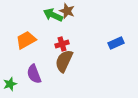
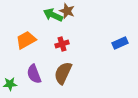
blue rectangle: moved 4 px right
brown semicircle: moved 1 px left, 12 px down
green star: rotated 16 degrees clockwise
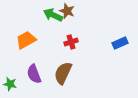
red cross: moved 9 px right, 2 px up
green star: rotated 16 degrees clockwise
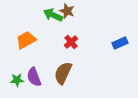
red cross: rotated 24 degrees counterclockwise
purple semicircle: moved 3 px down
green star: moved 7 px right, 4 px up; rotated 16 degrees counterclockwise
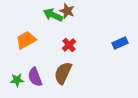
red cross: moved 2 px left, 3 px down
purple semicircle: moved 1 px right
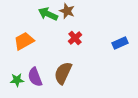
green arrow: moved 5 px left, 1 px up
orange trapezoid: moved 2 px left, 1 px down
red cross: moved 6 px right, 7 px up
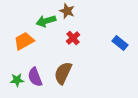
green arrow: moved 2 px left, 7 px down; rotated 42 degrees counterclockwise
red cross: moved 2 px left
blue rectangle: rotated 63 degrees clockwise
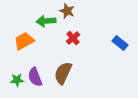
green arrow: rotated 12 degrees clockwise
